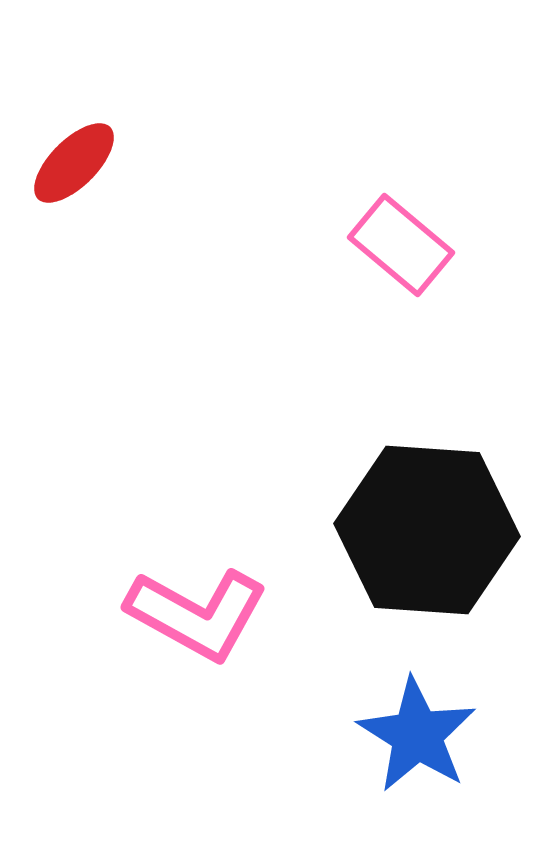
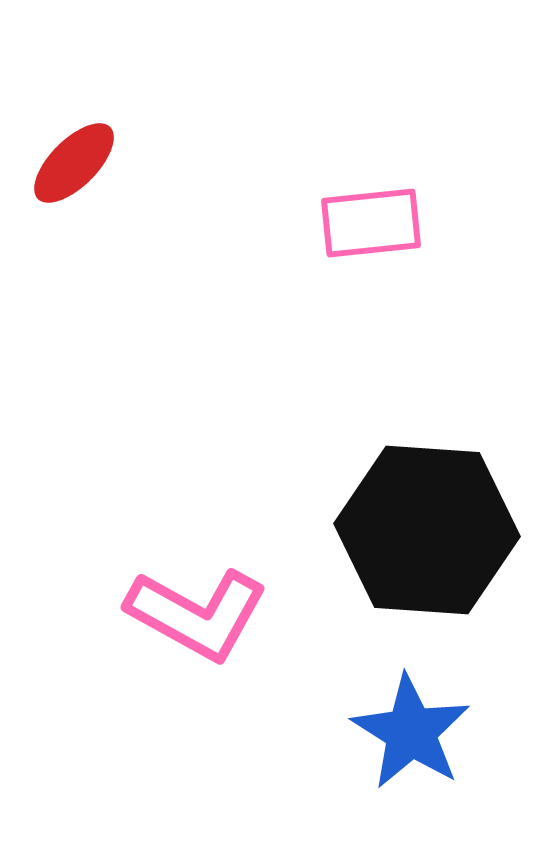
pink rectangle: moved 30 px left, 22 px up; rotated 46 degrees counterclockwise
blue star: moved 6 px left, 3 px up
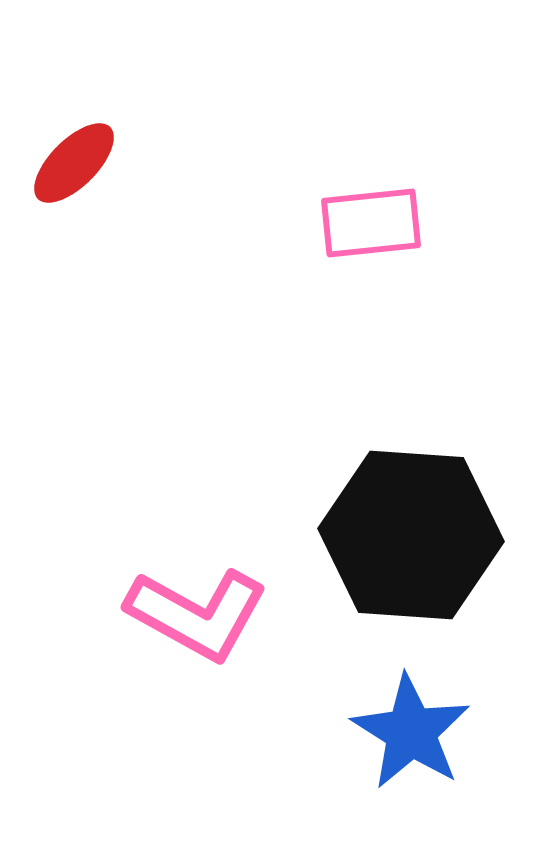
black hexagon: moved 16 px left, 5 px down
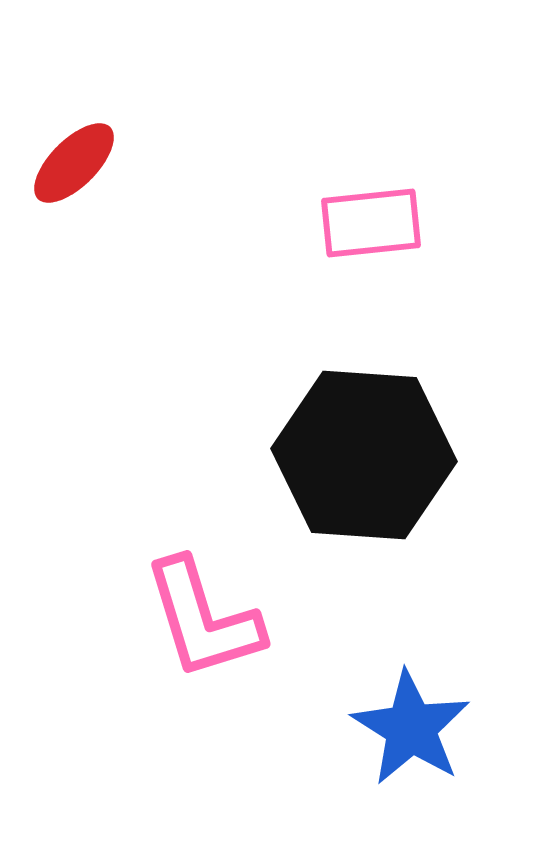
black hexagon: moved 47 px left, 80 px up
pink L-shape: moved 6 px right, 5 px down; rotated 44 degrees clockwise
blue star: moved 4 px up
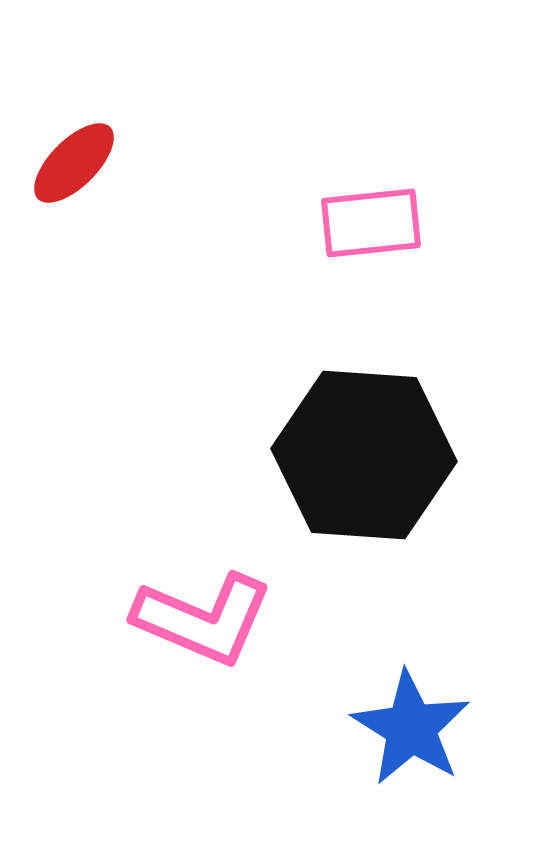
pink L-shape: rotated 50 degrees counterclockwise
